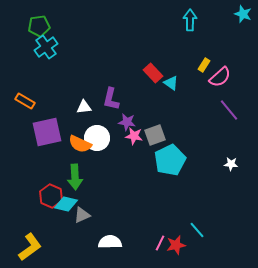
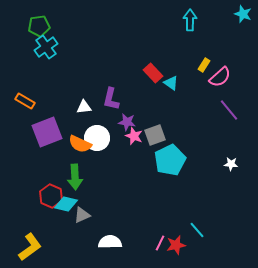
purple square: rotated 8 degrees counterclockwise
pink star: rotated 12 degrees clockwise
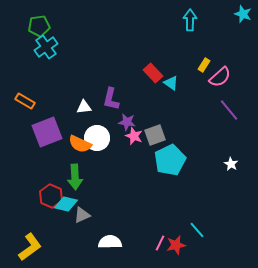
white star: rotated 24 degrees clockwise
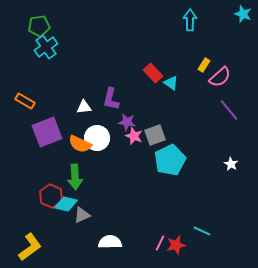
cyan line: moved 5 px right, 1 px down; rotated 24 degrees counterclockwise
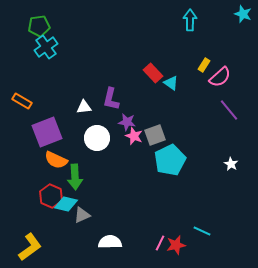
orange rectangle: moved 3 px left
orange semicircle: moved 24 px left, 16 px down
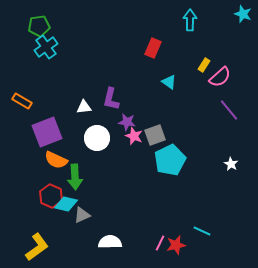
red rectangle: moved 25 px up; rotated 66 degrees clockwise
cyan triangle: moved 2 px left, 1 px up
yellow L-shape: moved 7 px right
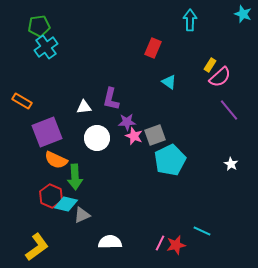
yellow rectangle: moved 6 px right
purple star: rotated 12 degrees counterclockwise
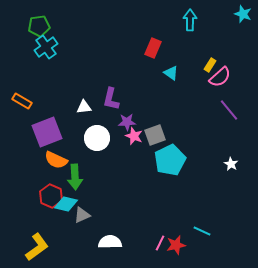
cyan triangle: moved 2 px right, 9 px up
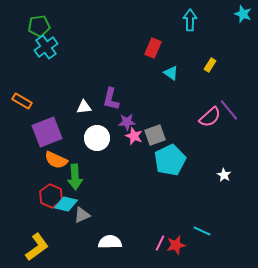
pink semicircle: moved 10 px left, 40 px down
white star: moved 7 px left, 11 px down
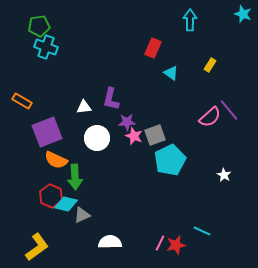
cyan cross: rotated 35 degrees counterclockwise
